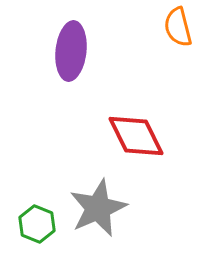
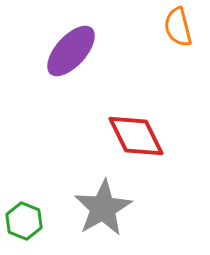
purple ellipse: rotated 36 degrees clockwise
gray star: moved 5 px right; rotated 6 degrees counterclockwise
green hexagon: moved 13 px left, 3 px up
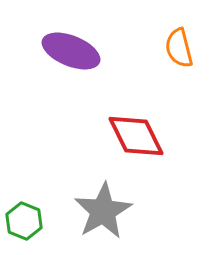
orange semicircle: moved 1 px right, 21 px down
purple ellipse: rotated 70 degrees clockwise
gray star: moved 3 px down
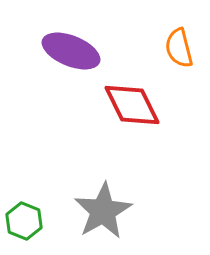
red diamond: moved 4 px left, 31 px up
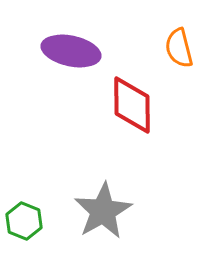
purple ellipse: rotated 10 degrees counterclockwise
red diamond: rotated 26 degrees clockwise
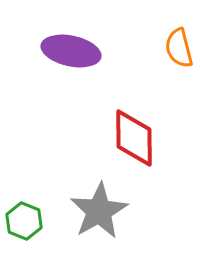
red diamond: moved 2 px right, 33 px down
gray star: moved 4 px left
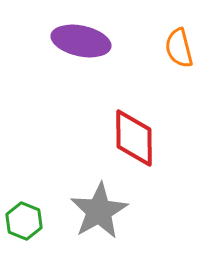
purple ellipse: moved 10 px right, 10 px up
